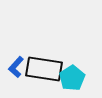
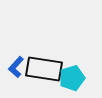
cyan pentagon: rotated 15 degrees clockwise
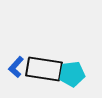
cyan pentagon: moved 4 px up; rotated 10 degrees clockwise
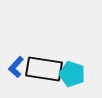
cyan pentagon: rotated 25 degrees clockwise
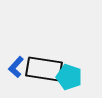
cyan pentagon: moved 3 px left, 3 px down
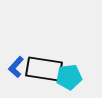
cyan pentagon: rotated 25 degrees counterclockwise
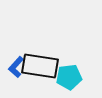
black rectangle: moved 4 px left, 3 px up
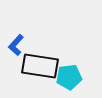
blue L-shape: moved 22 px up
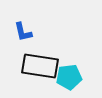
blue L-shape: moved 7 px right, 13 px up; rotated 55 degrees counterclockwise
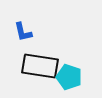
cyan pentagon: rotated 25 degrees clockwise
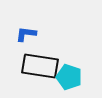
blue L-shape: moved 3 px right, 2 px down; rotated 110 degrees clockwise
